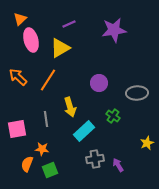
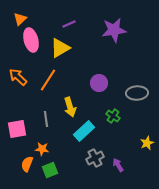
gray cross: moved 1 px up; rotated 18 degrees counterclockwise
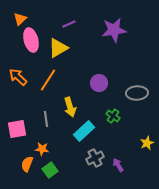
yellow triangle: moved 2 px left
green square: rotated 14 degrees counterclockwise
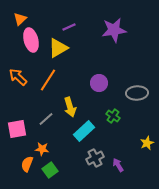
purple line: moved 3 px down
gray line: rotated 56 degrees clockwise
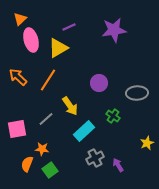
yellow arrow: moved 1 px up; rotated 18 degrees counterclockwise
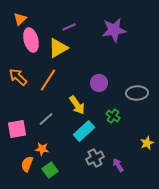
yellow arrow: moved 7 px right, 1 px up
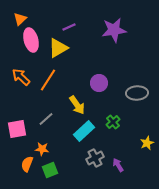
orange arrow: moved 3 px right
green cross: moved 6 px down; rotated 16 degrees clockwise
green square: rotated 14 degrees clockwise
